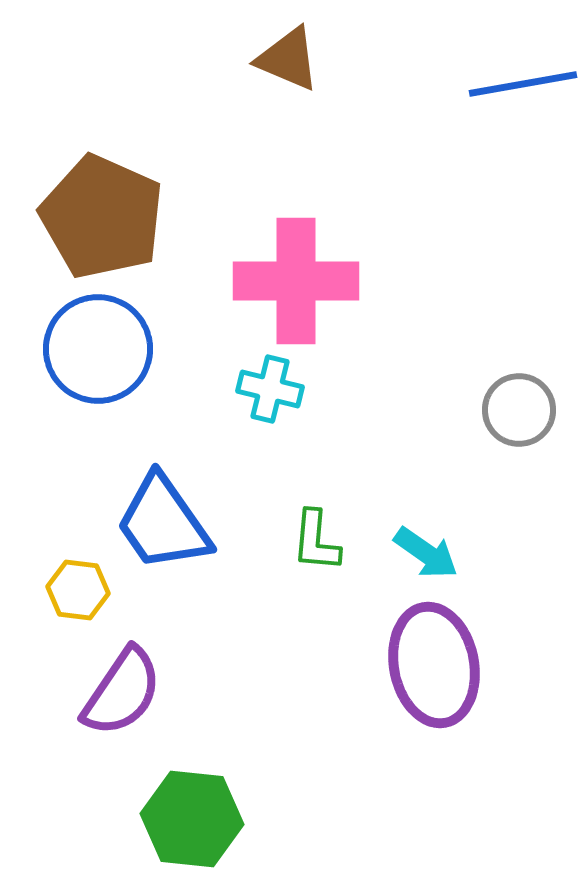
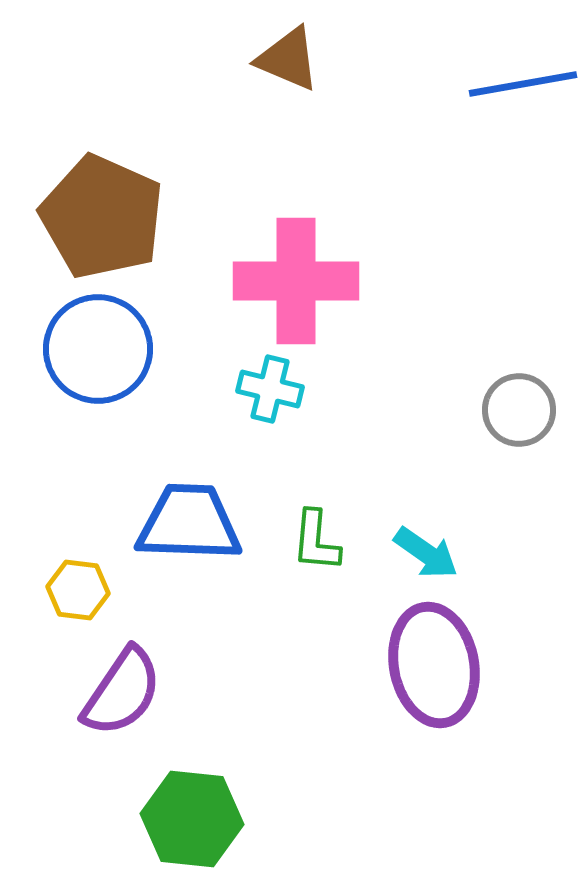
blue trapezoid: moved 26 px right; rotated 127 degrees clockwise
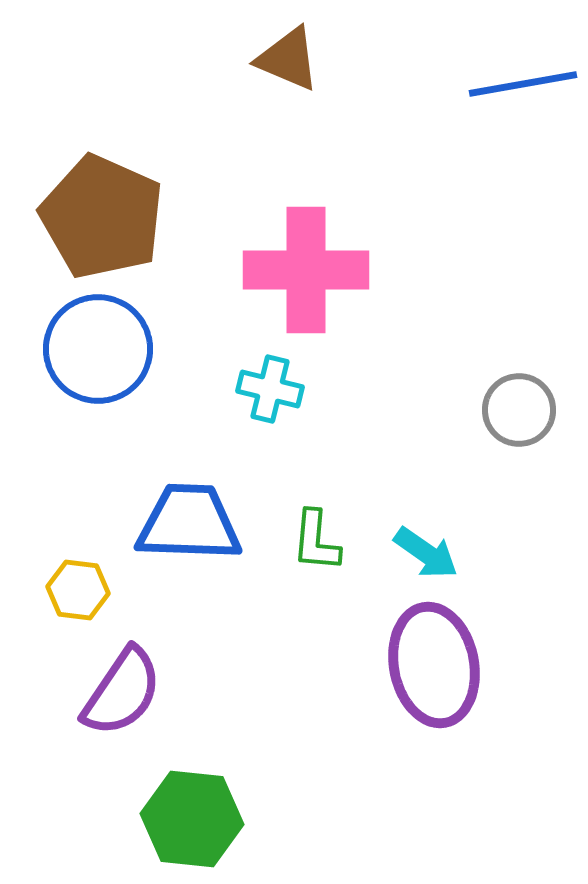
pink cross: moved 10 px right, 11 px up
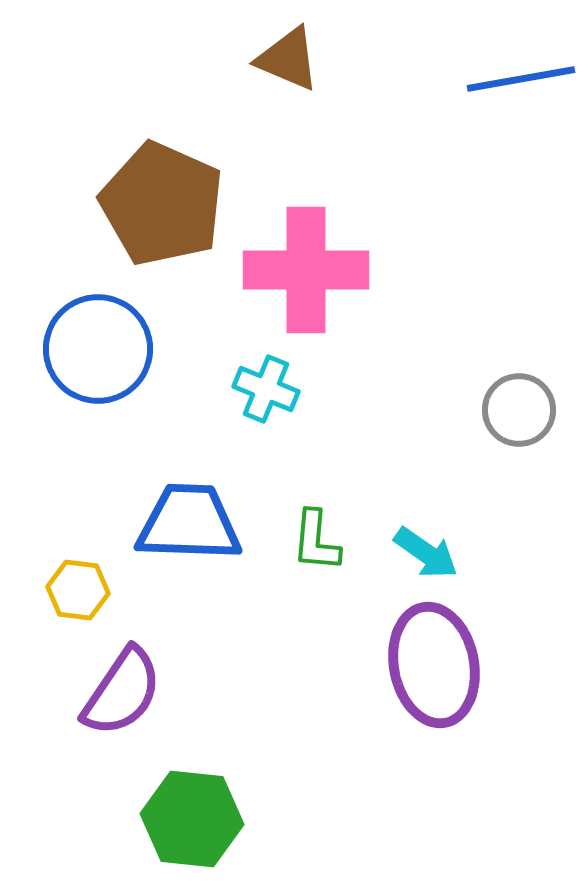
blue line: moved 2 px left, 5 px up
brown pentagon: moved 60 px right, 13 px up
cyan cross: moved 4 px left; rotated 8 degrees clockwise
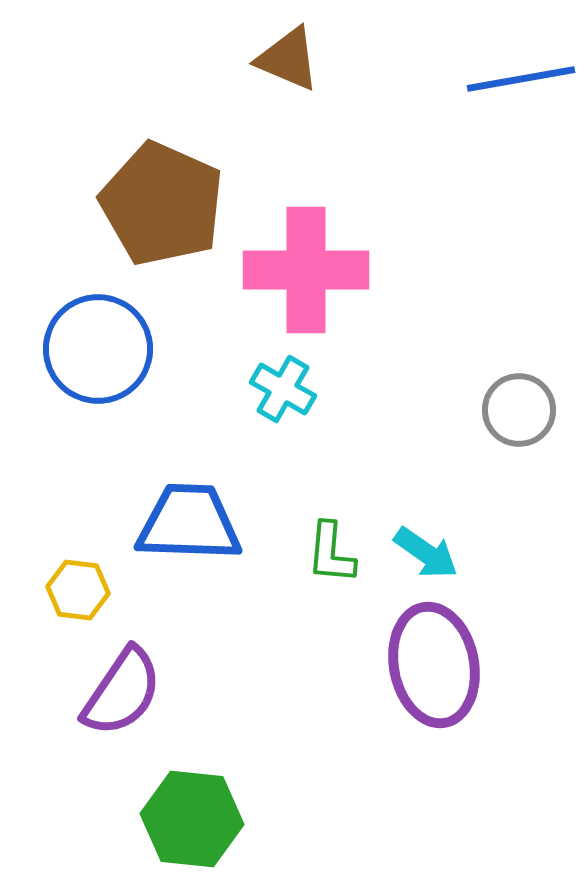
cyan cross: moved 17 px right; rotated 8 degrees clockwise
green L-shape: moved 15 px right, 12 px down
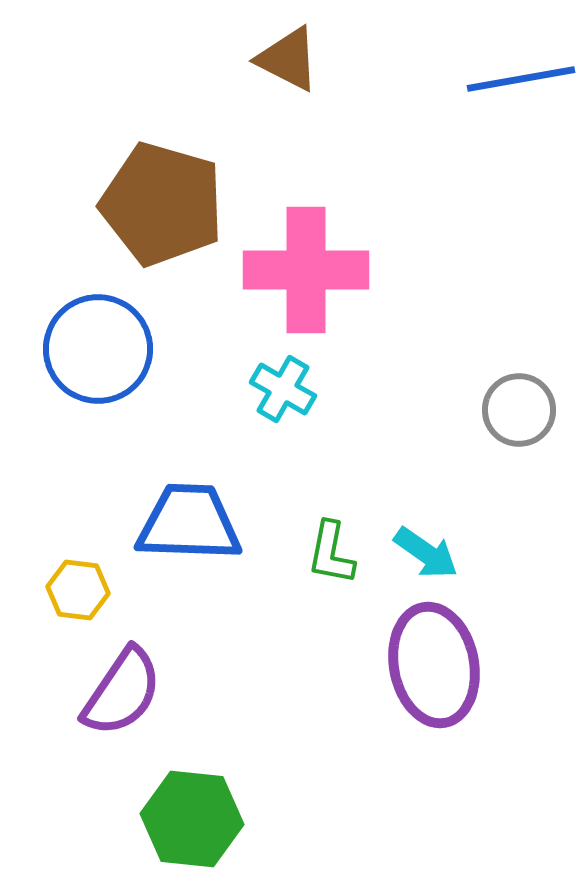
brown triangle: rotated 4 degrees clockwise
brown pentagon: rotated 8 degrees counterclockwise
green L-shape: rotated 6 degrees clockwise
